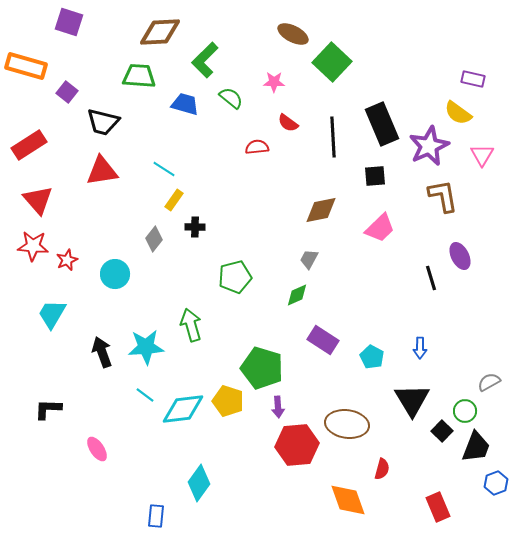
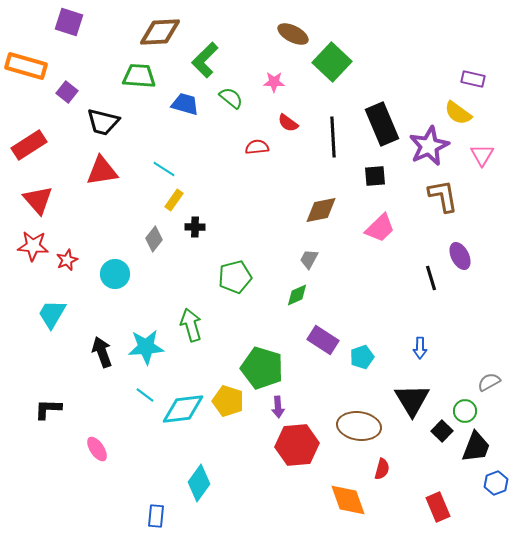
cyan pentagon at (372, 357): moved 10 px left; rotated 25 degrees clockwise
brown ellipse at (347, 424): moved 12 px right, 2 px down
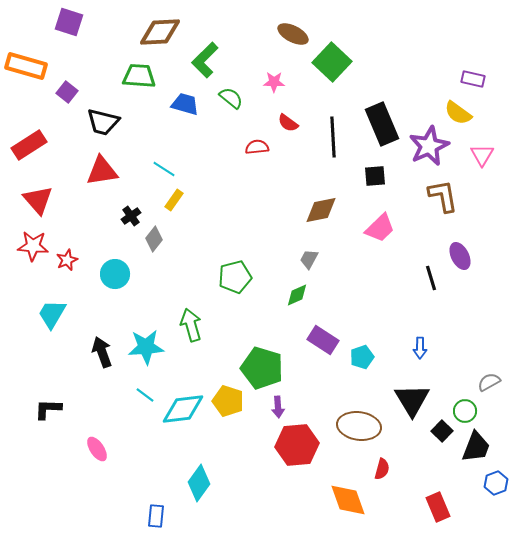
black cross at (195, 227): moved 64 px left, 11 px up; rotated 36 degrees counterclockwise
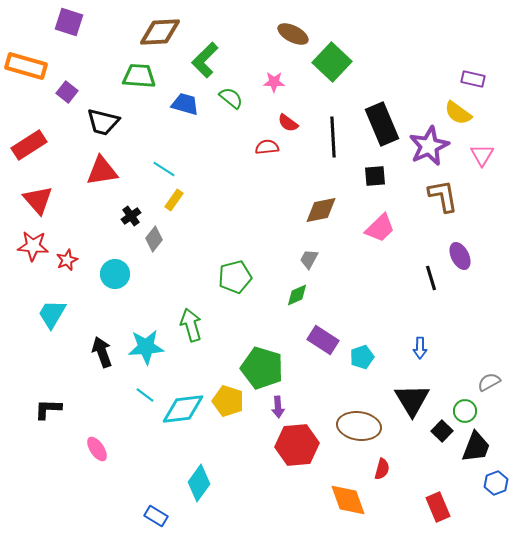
red semicircle at (257, 147): moved 10 px right
blue rectangle at (156, 516): rotated 65 degrees counterclockwise
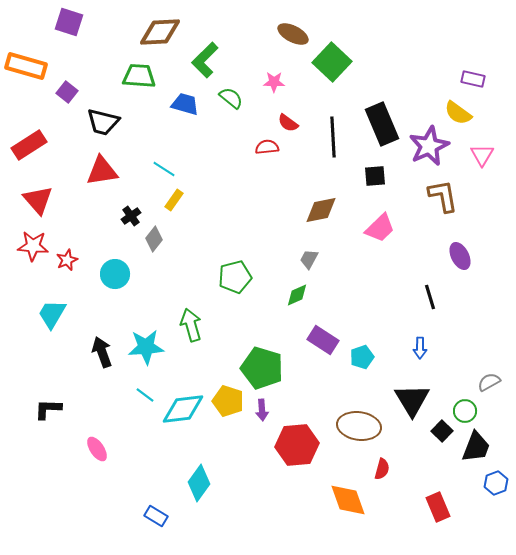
black line at (431, 278): moved 1 px left, 19 px down
purple arrow at (278, 407): moved 16 px left, 3 px down
